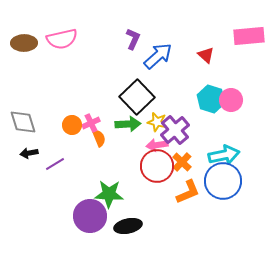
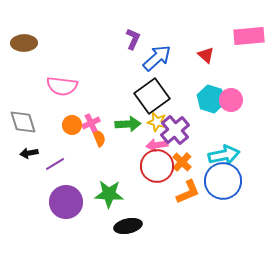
pink semicircle: moved 47 px down; rotated 20 degrees clockwise
blue arrow: moved 1 px left, 2 px down
black square: moved 15 px right, 1 px up; rotated 8 degrees clockwise
purple circle: moved 24 px left, 14 px up
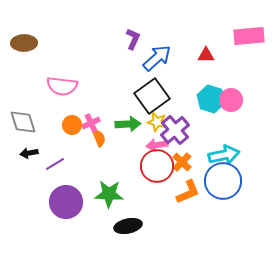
red triangle: rotated 42 degrees counterclockwise
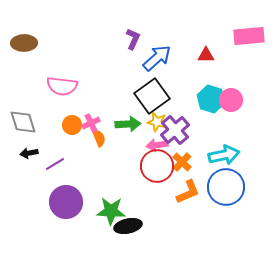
blue circle: moved 3 px right, 6 px down
green star: moved 2 px right, 17 px down
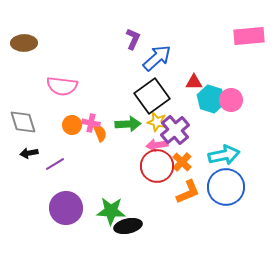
red triangle: moved 12 px left, 27 px down
pink cross: rotated 36 degrees clockwise
orange semicircle: moved 1 px right, 5 px up
purple circle: moved 6 px down
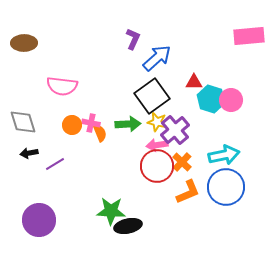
purple circle: moved 27 px left, 12 px down
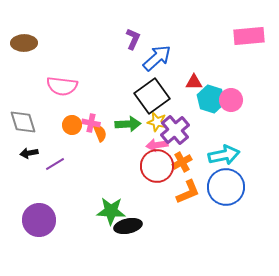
orange cross: rotated 18 degrees clockwise
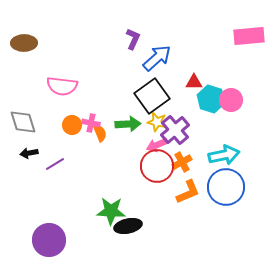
pink arrow: rotated 15 degrees counterclockwise
purple circle: moved 10 px right, 20 px down
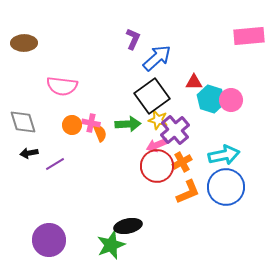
yellow star: moved 1 px right, 2 px up
green star: moved 34 px down; rotated 24 degrees counterclockwise
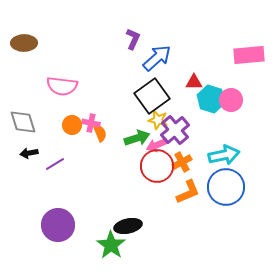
pink rectangle: moved 19 px down
green arrow: moved 9 px right, 14 px down; rotated 15 degrees counterclockwise
purple circle: moved 9 px right, 15 px up
green star: rotated 16 degrees counterclockwise
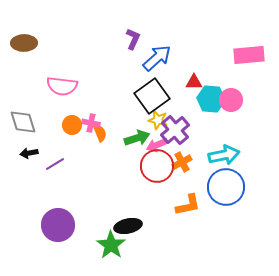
cyan hexagon: rotated 12 degrees counterclockwise
orange L-shape: moved 13 px down; rotated 12 degrees clockwise
